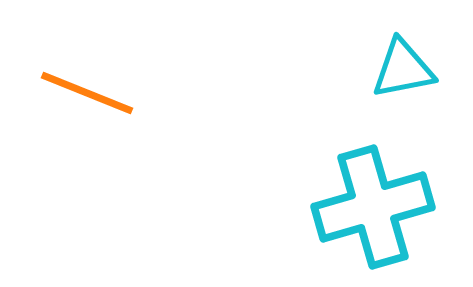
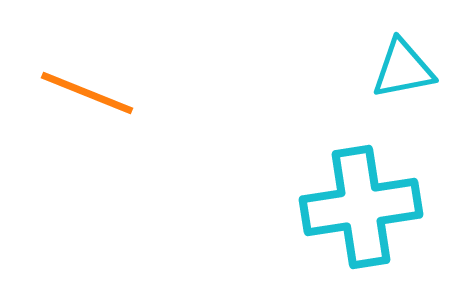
cyan cross: moved 12 px left; rotated 7 degrees clockwise
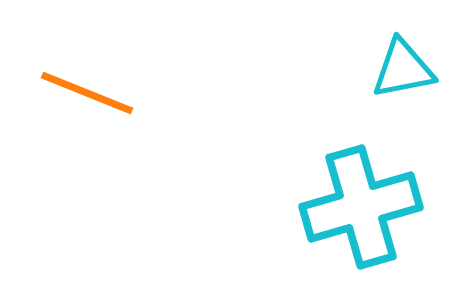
cyan cross: rotated 7 degrees counterclockwise
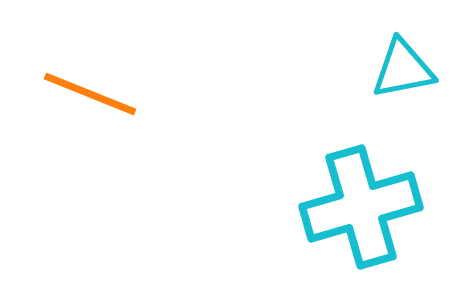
orange line: moved 3 px right, 1 px down
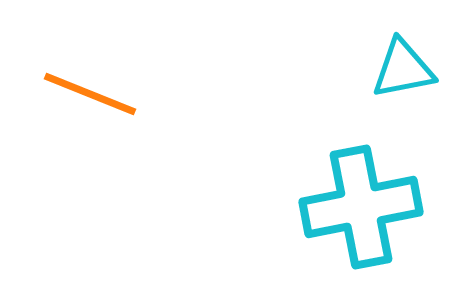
cyan cross: rotated 5 degrees clockwise
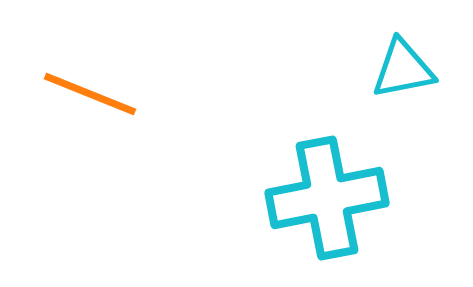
cyan cross: moved 34 px left, 9 px up
